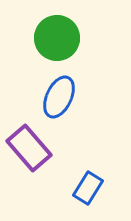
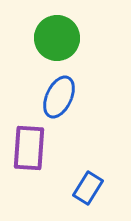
purple rectangle: rotated 45 degrees clockwise
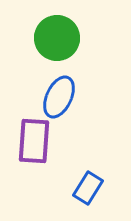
purple rectangle: moved 5 px right, 7 px up
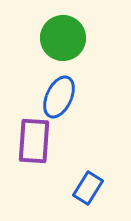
green circle: moved 6 px right
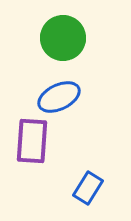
blue ellipse: rotated 39 degrees clockwise
purple rectangle: moved 2 px left
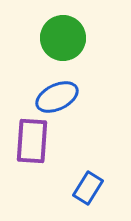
blue ellipse: moved 2 px left
